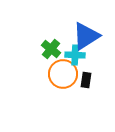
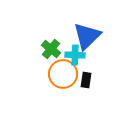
blue triangle: moved 1 px right; rotated 12 degrees counterclockwise
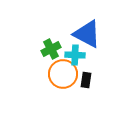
blue triangle: moved 2 px up; rotated 48 degrees counterclockwise
green cross: rotated 24 degrees clockwise
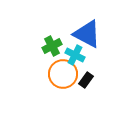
green cross: moved 1 px right, 3 px up
cyan cross: rotated 24 degrees clockwise
black rectangle: rotated 28 degrees clockwise
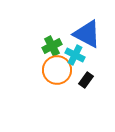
orange circle: moved 6 px left, 4 px up
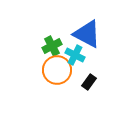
black rectangle: moved 3 px right, 2 px down
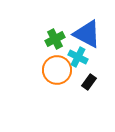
green cross: moved 3 px right, 7 px up
cyan cross: moved 3 px right, 2 px down
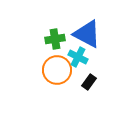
green cross: rotated 18 degrees clockwise
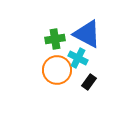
cyan cross: moved 1 px down
